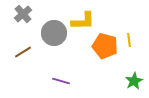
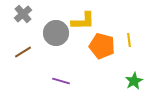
gray circle: moved 2 px right
orange pentagon: moved 3 px left
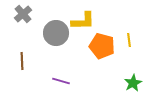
brown line: moved 1 px left, 9 px down; rotated 60 degrees counterclockwise
green star: moved 1 px left, 2 px down
